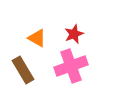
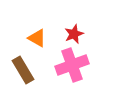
pink cross: moved 1 px right, 1 px up
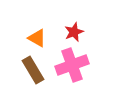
red star: moved 2 px up
brown rectangle: moved 10 px right
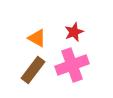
brown rectangle: rotated 68 degrees clockwise
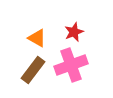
pink cross: moved 1 px left
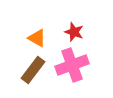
red star: rotated 30 degrees counterclockwise
pink cross: moved 1 px right
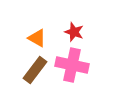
pink cross: rotated 32 degrees clockwise
brown rectangle: moved 2 px right
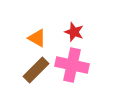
brown rectangle: moved 1 px right; rotated 8 degrees clockwise
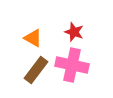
orange triangle: moved 4 px left
brown rectangle: rotated 8 degrees counterclockwise
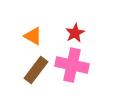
red star: moved 1 px right, 1 px down; rotated 24 degrees clockwise
orange triangle: moved 2 px up
